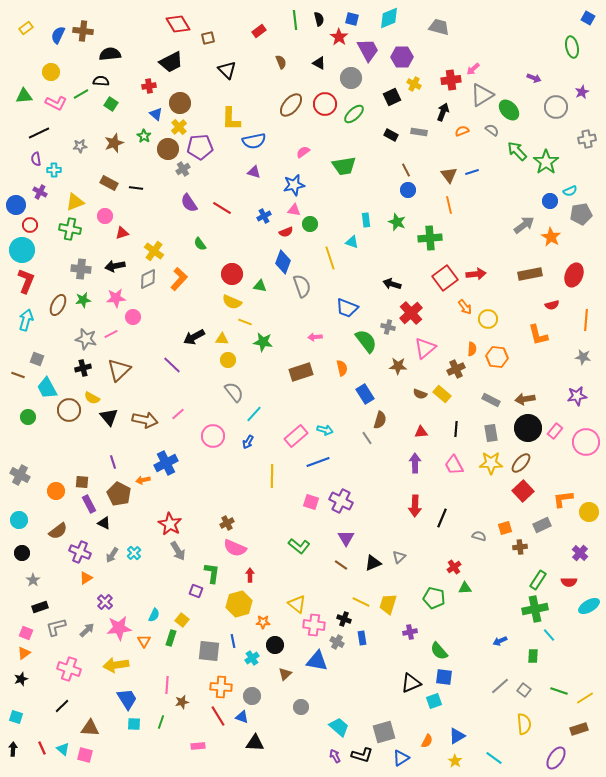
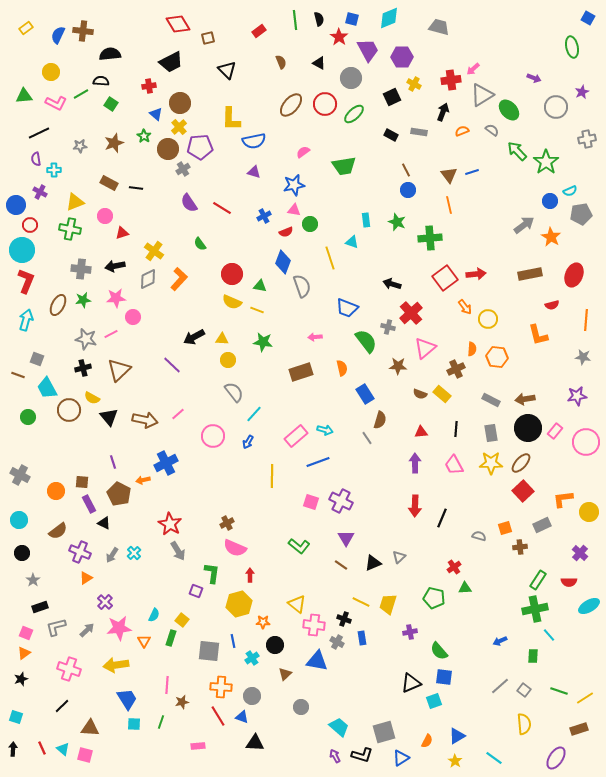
yellow line at (245, 322): moved 12 px right, 12 px up
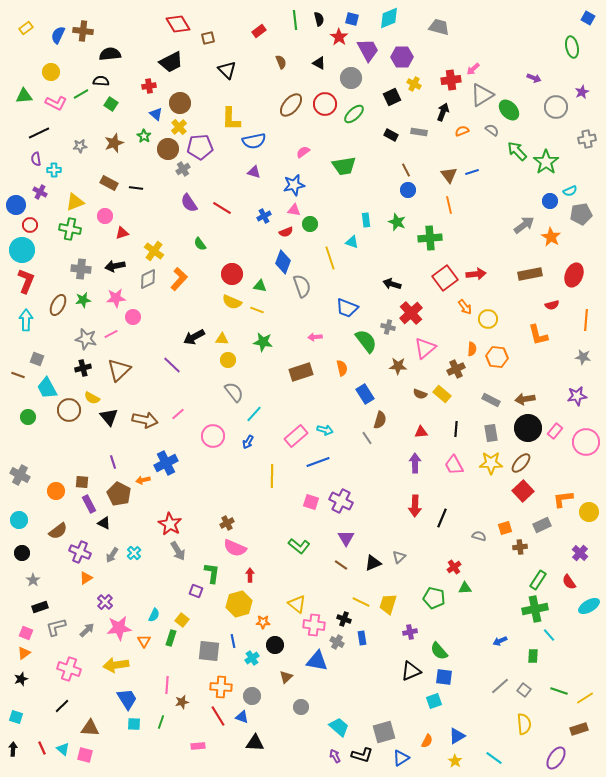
cyan arrow at (26, 320): rotated 15 degrees counterclockwise
red semicircle at (569, 582): rotated 56 degrees clockwise
brown triangle at (285, 674): moved 1 px right, 3 px down
black triangle at (411, 683): moved 12 px up
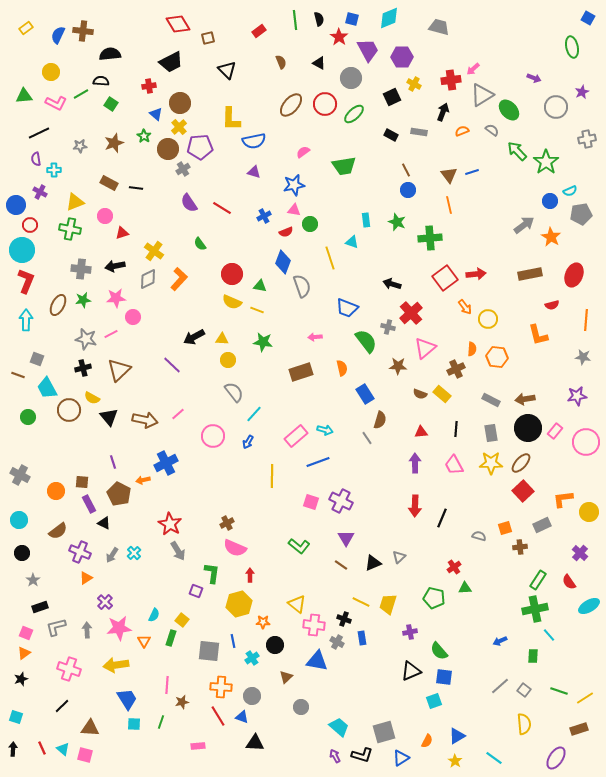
gray arrow at (87, 630): rotated 49 degrees counterclockwise
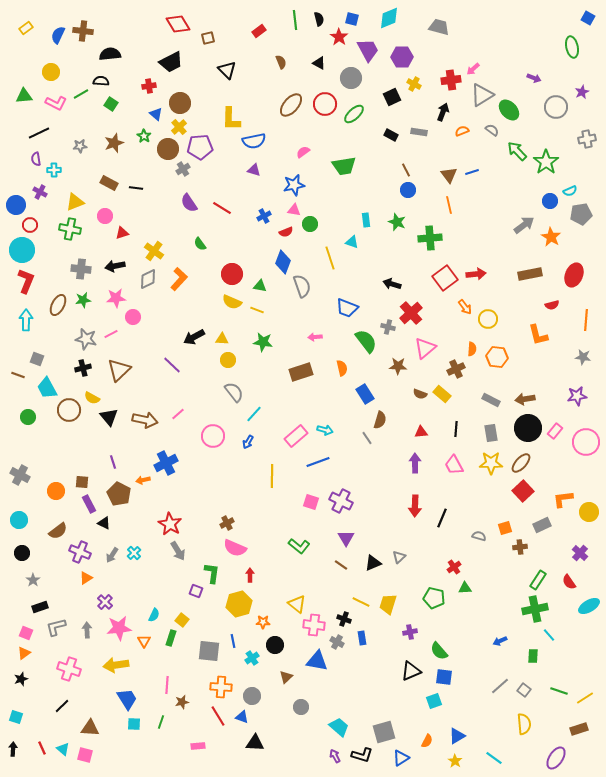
purple triangle at (254, 172): moved 2 px up
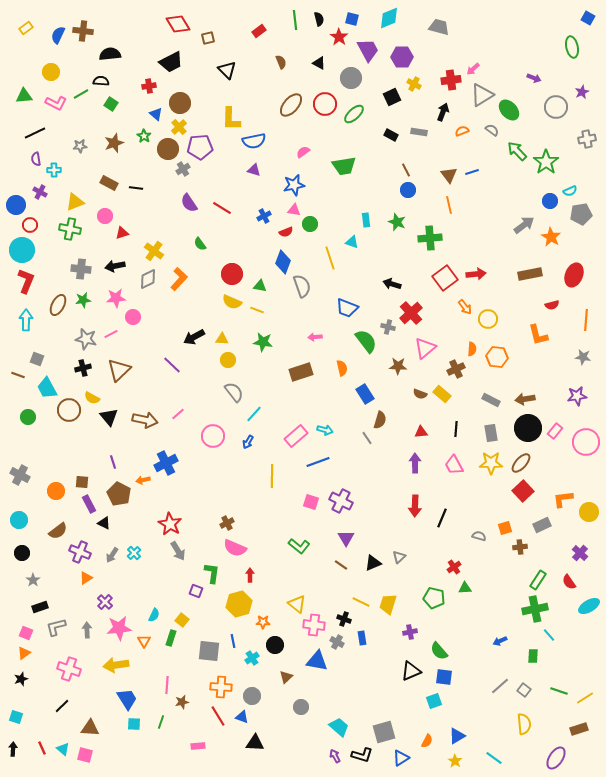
black line at (39, 133): moved 4 px left
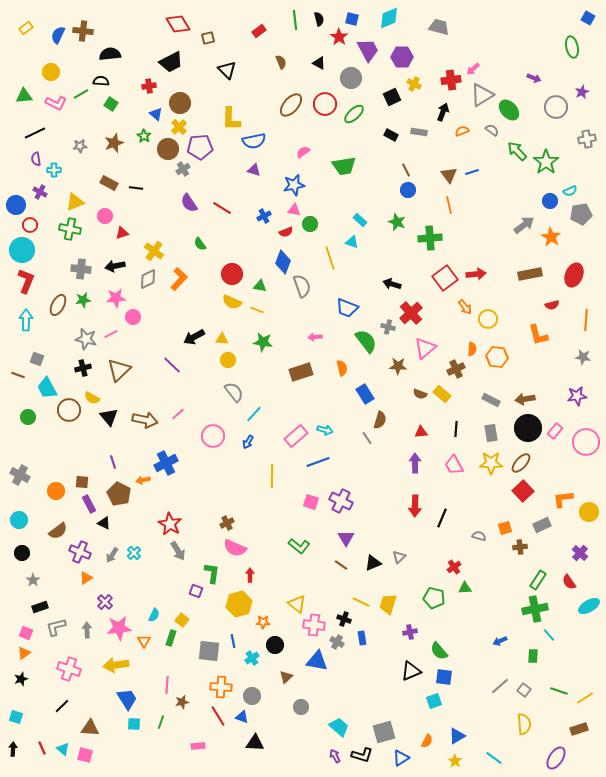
cyan rectangle at (366, 220): moved 6 px left; rotated 40 degrees counterclockwise
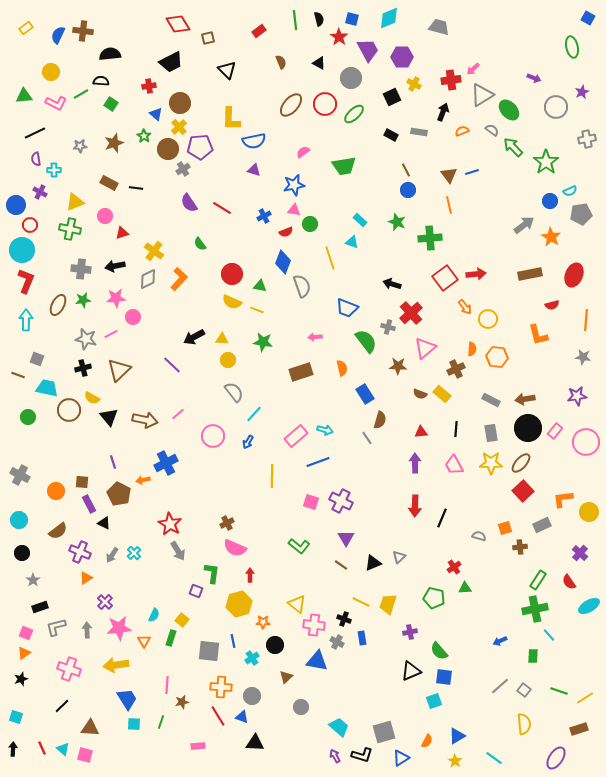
green arrow at (517, 151): moved 4 px left, 4 px up
cyan trapezoid at (47, 388): rotated 130 degrees clockwise
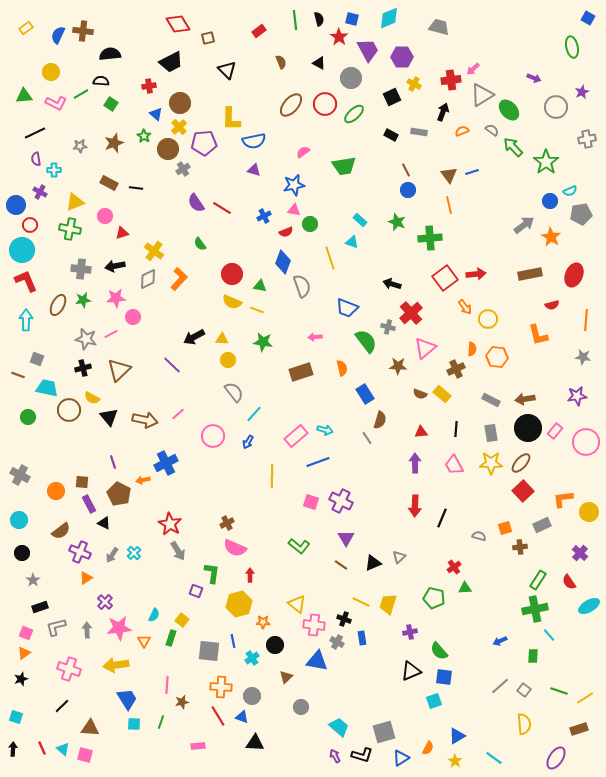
purple pentagon at (200, 147): moved 4 px right, 4 px up
purple semicircle at (189, 203): moved 7 px right
red L-shape at (26, 281): rotated 45 degrees counterclockwise
brown semicircle at (58, 531): moved 3 px right
orange semicircle at (427, 741): moved 1 px right, 7 px down
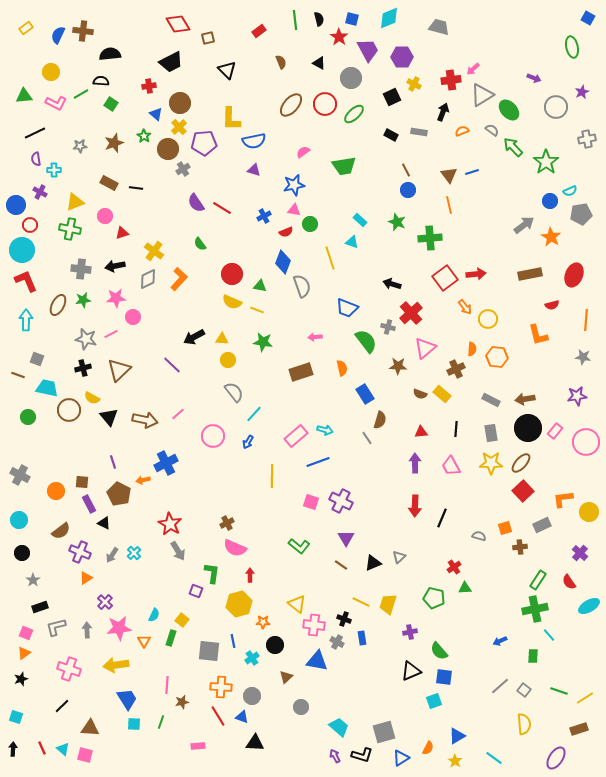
pink trapezoid at (454, 465): moved 3 px left, 1 px down
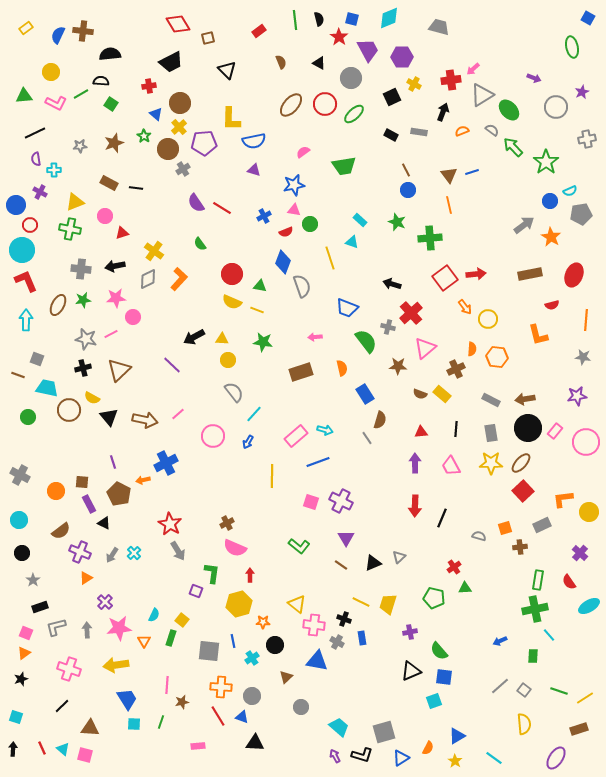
green rectangle at (538, 580): rotated 24 degrees counterclockwise
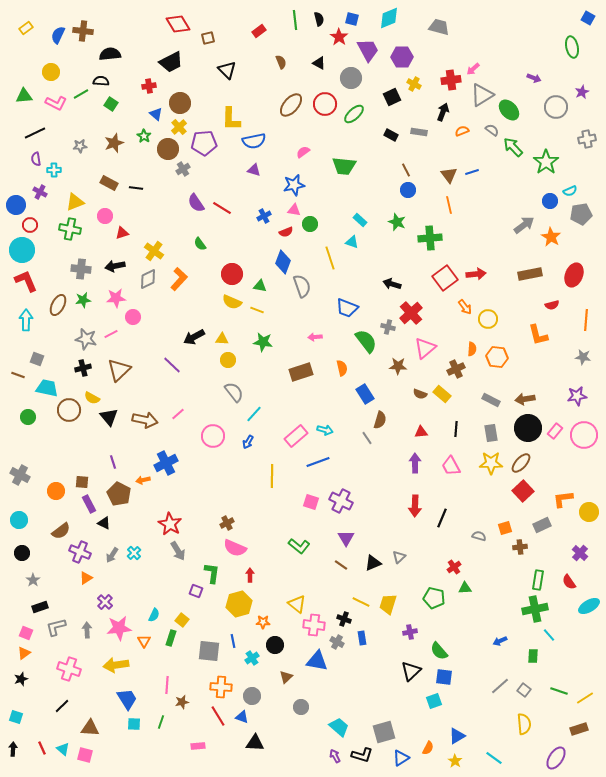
green trapezoid at (344, 166): rotated 15 degrees clockwise
pink circle at (586, 442): moved 2 px left, 7 px up
black triangle at (411, 671): rotated 20 degrees counterclockwise
